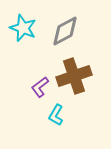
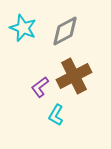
brown cross: rotated 8 degrees counterclockwise
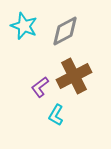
cyan star: moved 1 px right, 2 px up
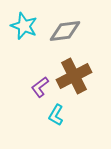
gray diamond: rotated 20 degrees clockwise
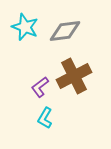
cyan star: moved 1 px right, 1 px down
cyan L-shape: moved 11 px left, 3 px down
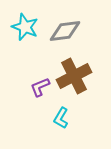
purple L-shape: rotated 15 degrees clockwise
cyan L-shape: moved 16 px right
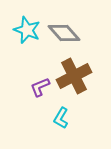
cyan star: moved 2 px right, 3 px down
gray diamond: moved 1 px left, 2 px down; rotated 56 degrees clockwise
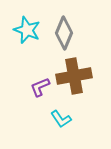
gray diamond: rotated 64 degrees clockwise
brown cross: rotated 16 degrees clockwise
cyan L-shape: moved 1 px down; rotated 65 degrees counterclockwise
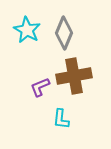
cyan star: rotated 8 degrees clockwise
cyan L-shape: rotated 40 degrees clockwise
